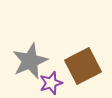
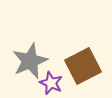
purple star: rotated 30 degrees counterclockwise
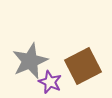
purple star: moved 1 px left, 1 px up
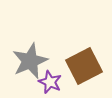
brown square: moved 1 px right
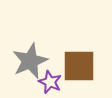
brown square: moved 5 px left; rotated 27 degrees clockwise
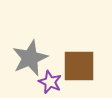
gray star: moved 3 px up
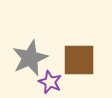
brown square: moved 6 px up
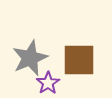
purple star: moved 2 px left, 1 px down; rotated 15 degrees clockwise
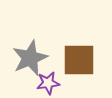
purple star: rotated 25 degrees clockwise
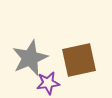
brown square: rotated 12 degrees counterclockwise
